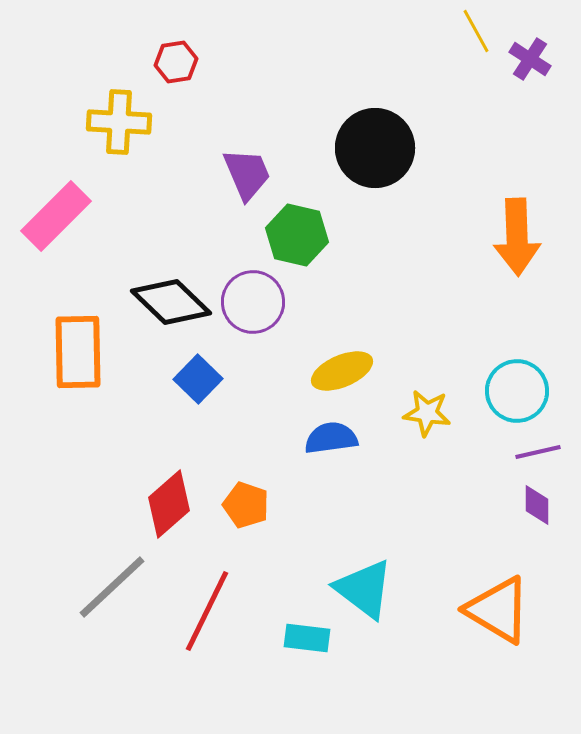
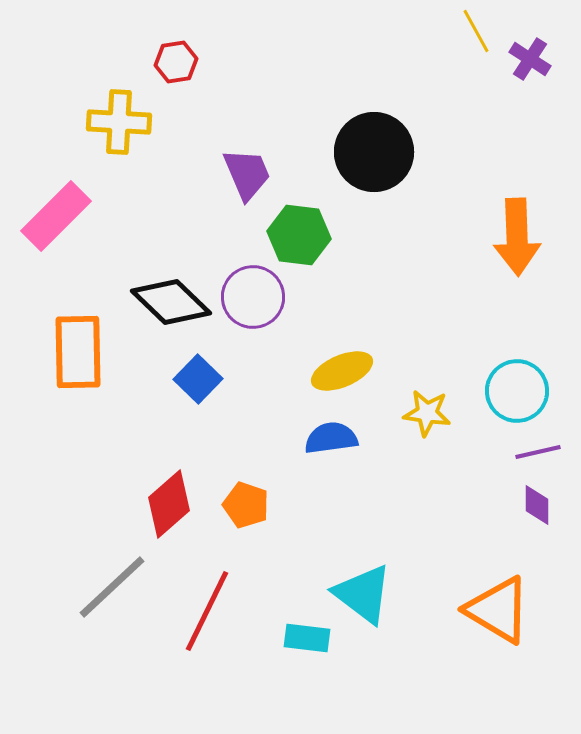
black circle: moved 1 px left, 4 px down
green hexagon: moved 2 px right; rotated 6 degrees counterclockwise
purple circle: moved 5 px up
cyan triangle: moved 1 px left, 5 px down
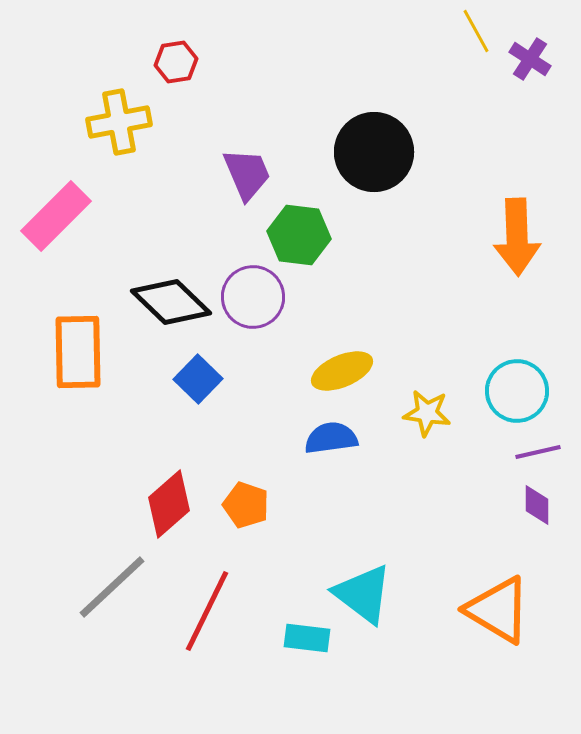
yellow cross: rotated 14 degrees counterclockwise
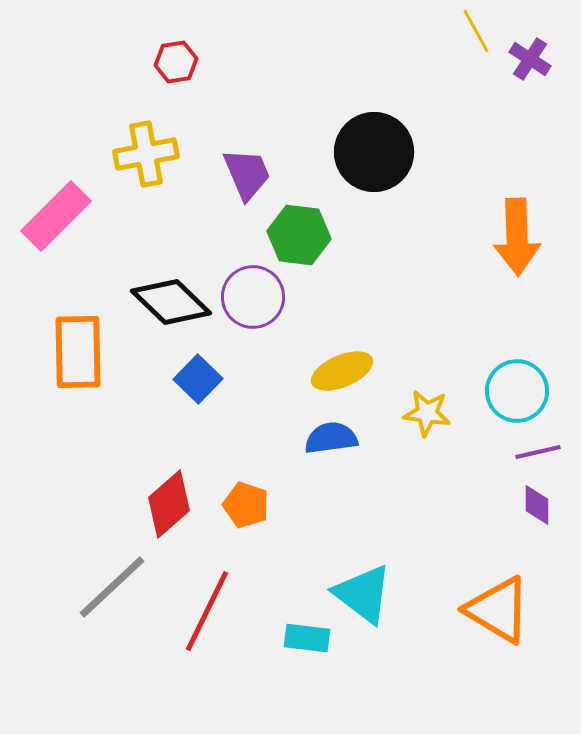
yellow cross: moved 27 px right, 32 px down
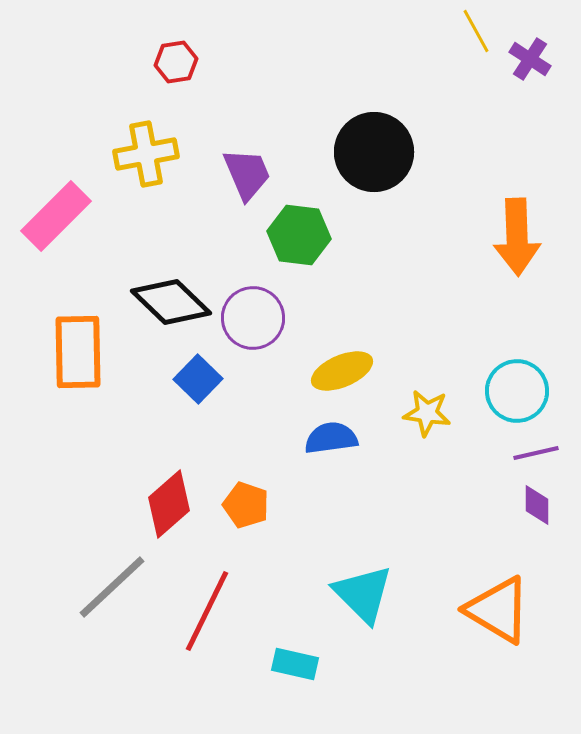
purple circle: moved 21 px down
purple line: moved 2 px left, 1 px down
cyan triangle: rotated 8 degrees clockwise
cyan rectangle: moved 12 px left, 26 px down; rotated 6 degrees clockwise
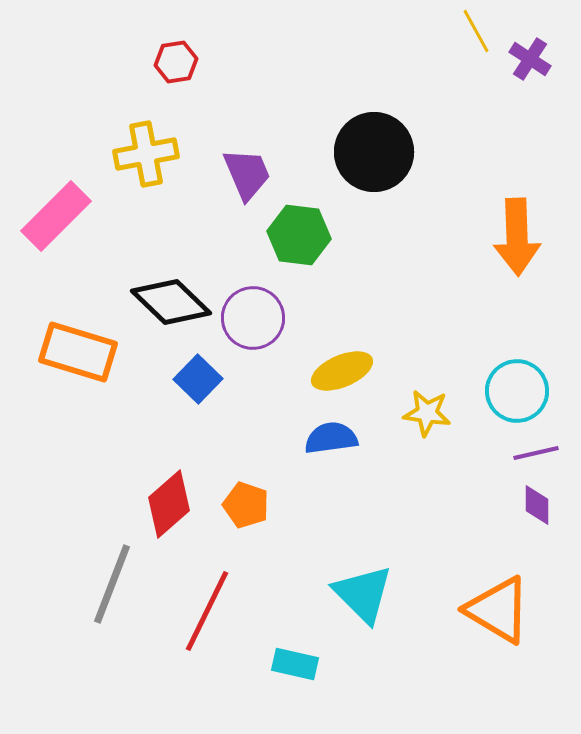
orange rectangle: rotated 72 degrees counterclockwise
gray line: moved 3 px up; rotated 26 degrees counterclockwise
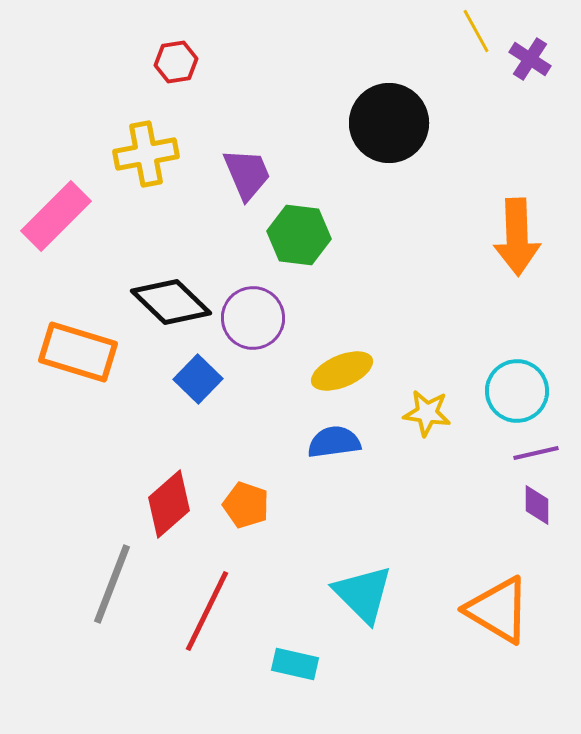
black circle: moved 15 px right, 29 px up
blue semicircle: moved 3 px right, 4 px down
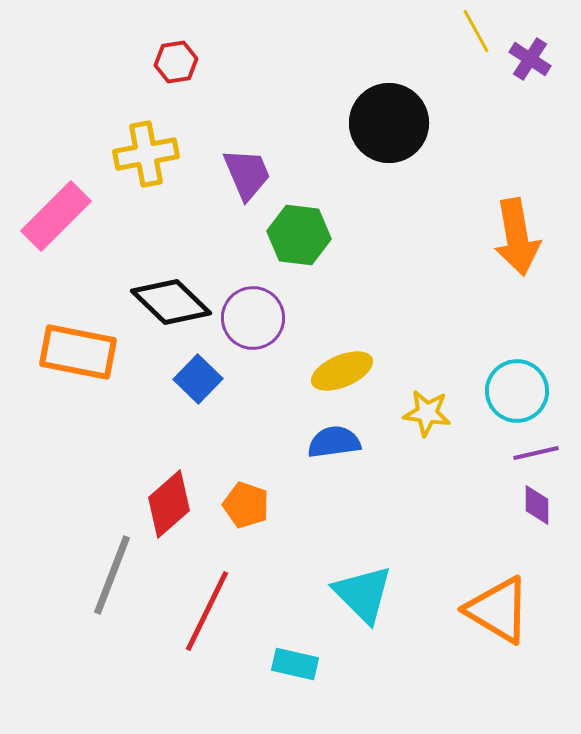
orange arrow: rotated 8 degrees counterclockwise
orange rectangle: rotated 6 degrees counterclockwise
gray line: moved 9 px up
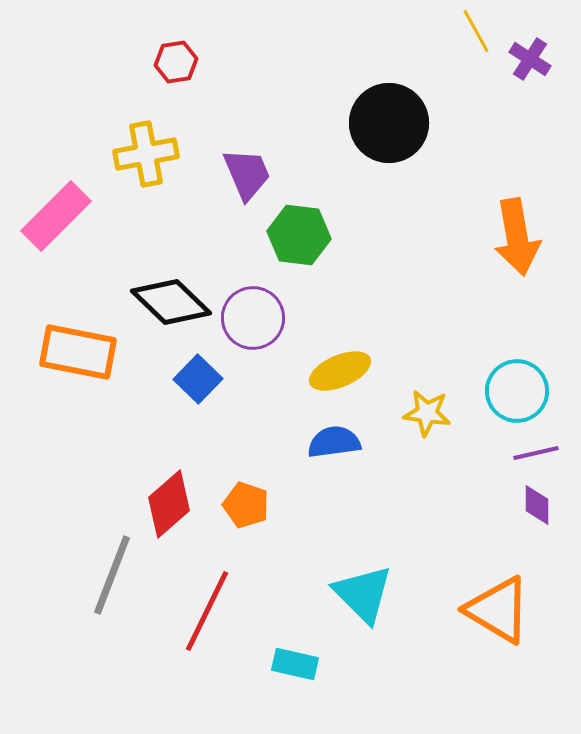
yellow ellipse: moved 2 px left
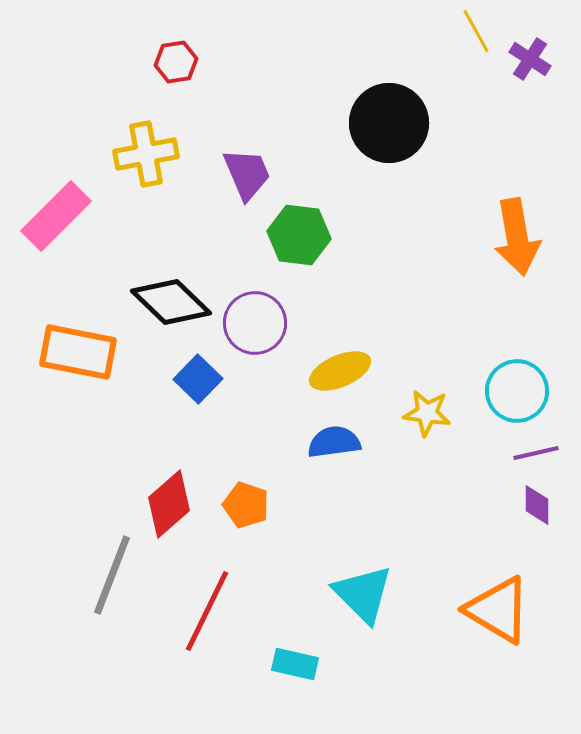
purple circle: moved 2 px right, 5 px down
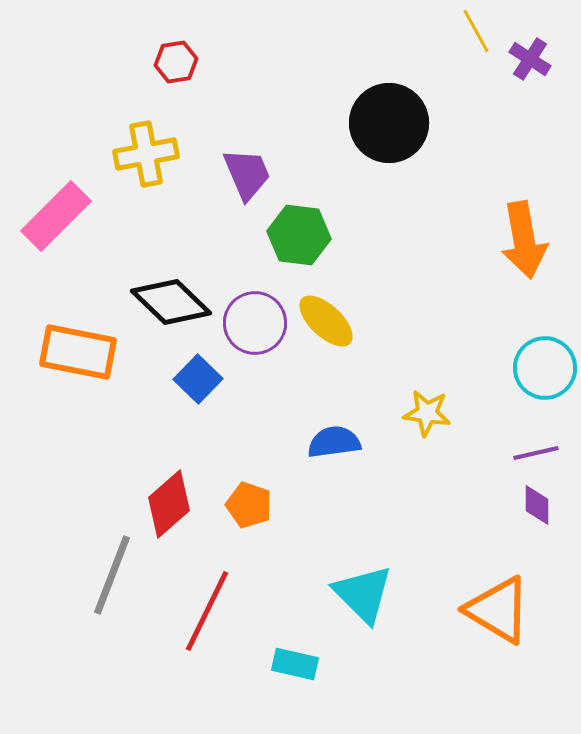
orange arrow: moved 7 px right, 3 px down
yellow ellipse: moved 14 px left, 50 px up; rotated 66 degrees clockwise
cyan circle: moved 28 px right, 23 px up
orange pentagon: moved 3 px right
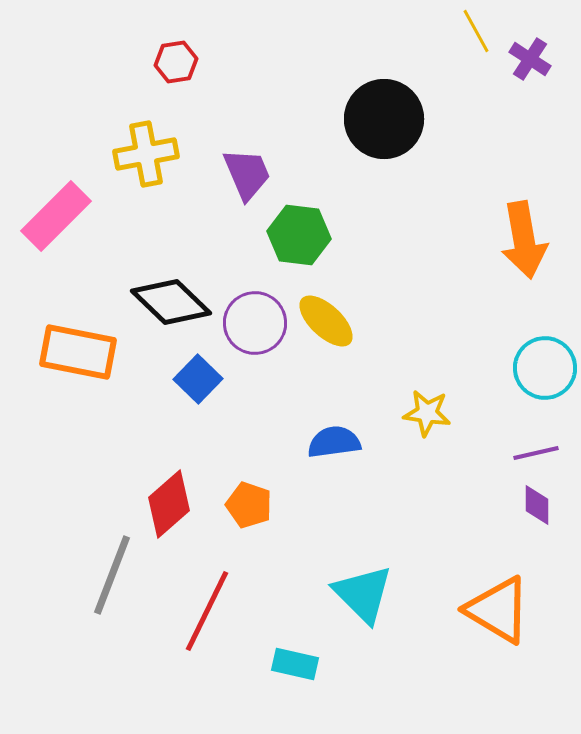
black circle: moved 5 px left, 4 px up
